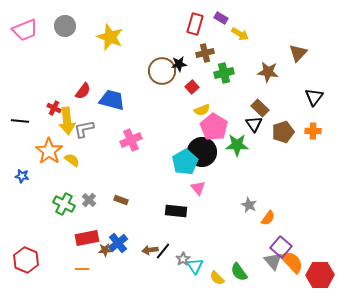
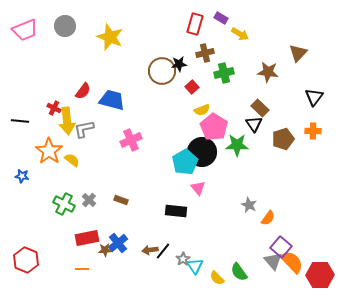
brown pentagon at (283, 132): moved 7 px down
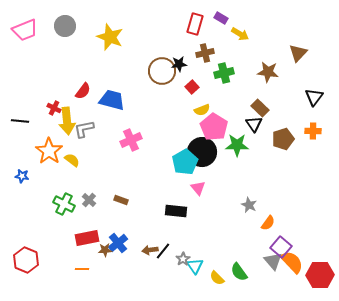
orange semicircle at (268, 218): moved 5 px down
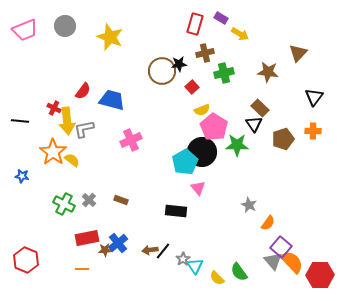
orange star at (49, 151): moved 4 px right, 1 px down
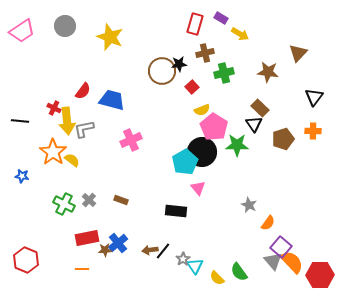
pink trapezoid at (25, 30): moved 3 px left, 1 px down; rotated 12 degrees counterclockwise
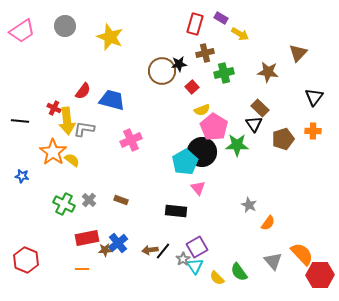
gray L-shape at (84, 129): rotated 20 degrees clockwise
purple square at (281, 247): moved 84 px left; rotated 20 degrees clockwise
orange semicircle at (292, 262): moved 10 px right, 8 px up
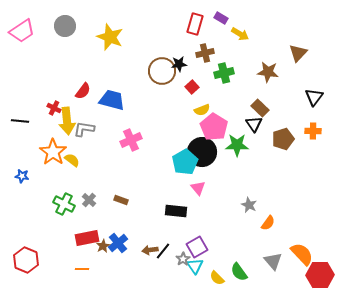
brown star at (105, 250): moved 2 px left, 4 px up; rotated 24 degrees counterclockwise
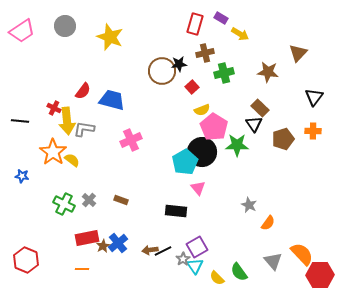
black line at (163, 251): rotated 24 degrees clockwise
